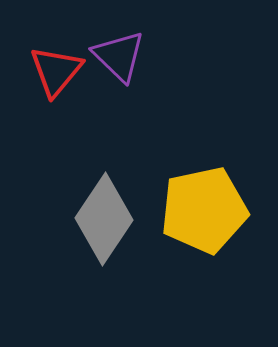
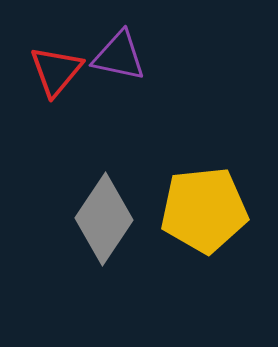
purple triangle: rotated 32 degrees counterclockwise
yellow pentagon: rotated 6 degrees clockwise
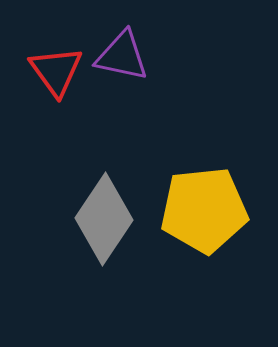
purple triangle: moved 3 px right
red triangle: rotated 16 degrees counterclockwise
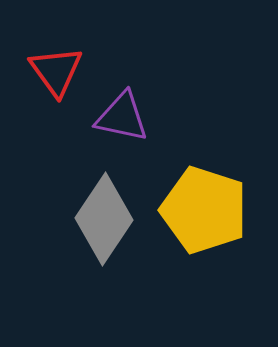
purple triangle: moved 61 px down
yellow pentagon: rotated 24 degrees clockwise
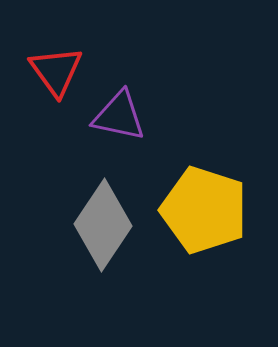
purple triangle: moved 3 px left, 1 px up
gray diamond: moved 1 px left, 6 px down
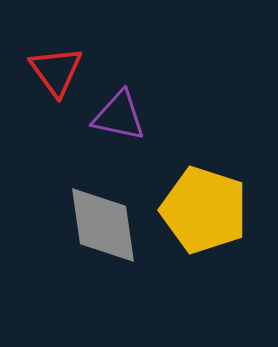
gray diamond: rotated 42 degrees counterclockwise
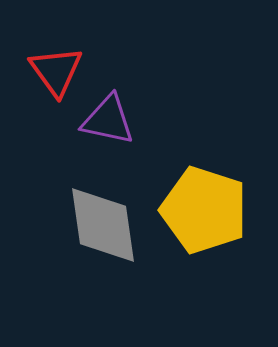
purple triangle: moved 11 px left, 4 px down
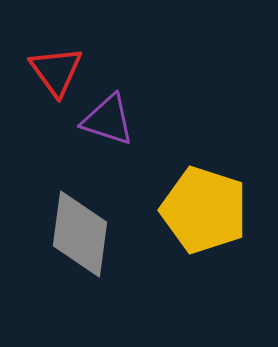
purple triangle: rotated 6 degrees clockwise
gray diamond: moved 23 px left, 9 px down; rotated 16 degrees clockwise
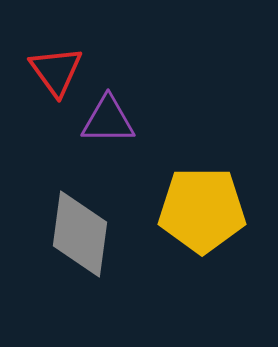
purple triangle: rotated 18 degrees counterclockwise
yellow pentagon: moved 2 px left; rotated 18 degrees counterclockwise
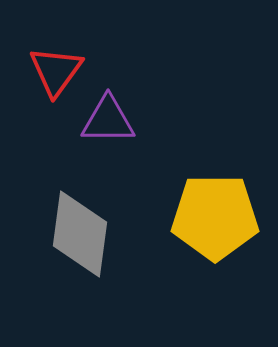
red triangle: rotated 12 degrees clockwise
yellow pentagon: moved 13 px right, 7 px down
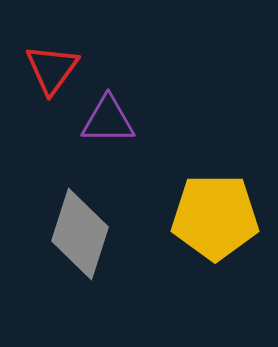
red triangle: moved 4 px left, 2 px up
gray diamond: rotated 10 degrees clockwise
